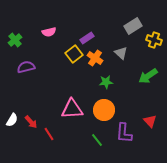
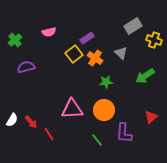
green arrow: moved 3 px left
red triangle: moved 1 px right, 4 px up; rotated 32 degrees clockwise
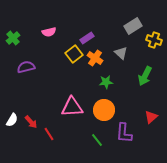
green cross: moved 2 px left, 2 px up
green arrow: rotated 30 degrees counterclockwise
pink triangle: moved 2 px up
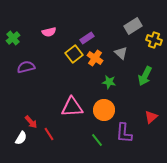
green star: moved 3 px right; rotated 16 degrees clockwise
white semicircle: moved 9 px right, 18 px down
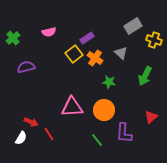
red arrow: rotated 24 degrees counterclockwise
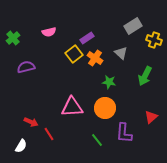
orange circle: moved 1 px right, 2 px up
white semicircle: moved 8 px down
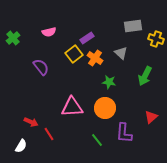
gray rectangle: rotated 24 degrees clockwise
yellow cross: moved 2 px right, 1 px up
purple semicircle: moved 15 px right; rotated 66 degrees clockwise
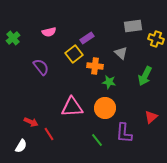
orange cross: moved 8 px down; rotated 28 degrees counterclockwise
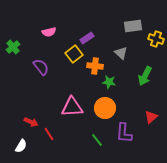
green cross: moved 9 px down
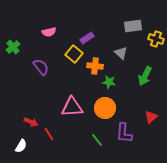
yellow square: rotated 12 degrees counterclockwise
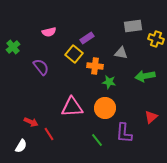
gray triangle: rotated 32 degrees counterclockwise
green arrow: rotated 54 degrees clockwise
